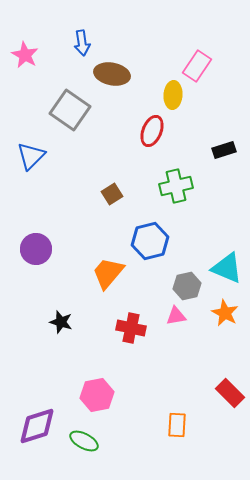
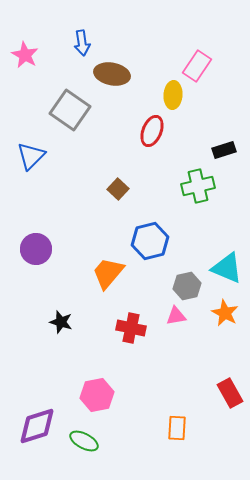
green cross: moved 22 px right
brown square: moved 6 px right, 5 px up; rotated 15 degrees counterclockwise
red rectangle: rotated 16 degrees clockwise
orange rectangle: moved 3 px down
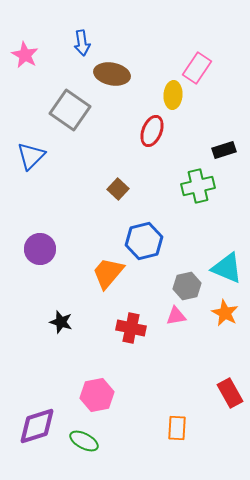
pink rectangle: moved 2 px down
blue hexagon: moved 6 px left
purple circle: moved 4 px right
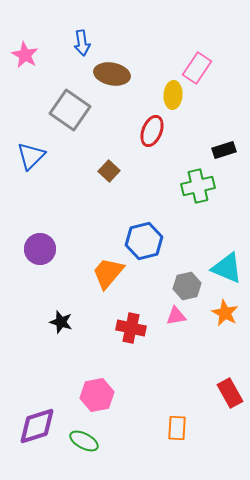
brown square: moved 9 px left, 18 px up
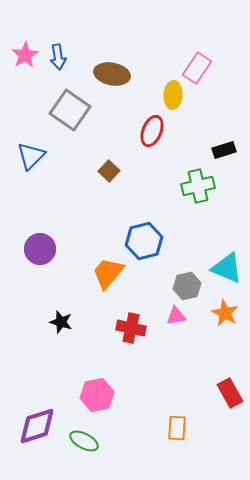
blue arrow: moved 24 px left, 14 px down
pink star: rotated 12 degrees clockwise
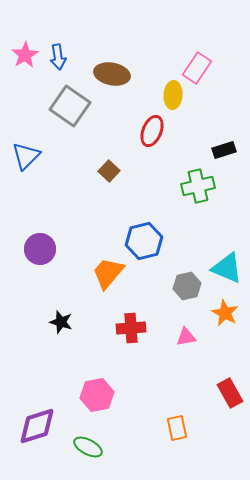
gray square: moved 4 px up
blue triangle: moved 5 px left
pink triangle: moved 10 px right, 21 px down
red cross: rotated 16 degrees counterclockwise
orange rectangle: rotated 15 degrees counterclockwise
green ellipse: moved 4 px right, 6 px down
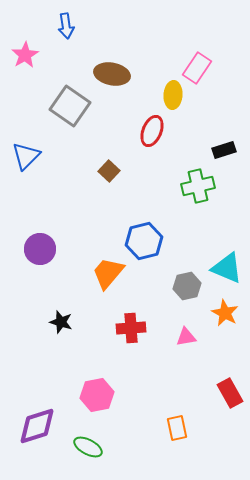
blue arrow: moved 8 px right, 31 px up
